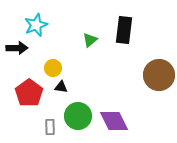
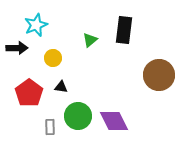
yellow circle: moved 10 px up
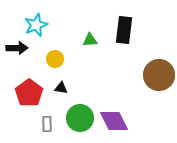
green triangle: rotated 35 degrees clockwise
yellow circle: moved 2 px right, 1 px down
black triangle: moved 1 px down
green circle: moved 2 px right, 2 px down
gray rectangle: moved 3 px left, 3 px up
